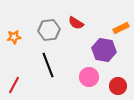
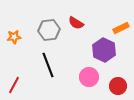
purple hexagon: rotated 15 degrees clockwise
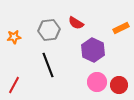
purple hexagon: moved 11 px left
pink circle: moved 8 px right, 5 px down
red circle: moved 1 px right, 1 px up
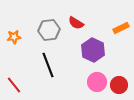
red line: rotated 66 degrees counterclockwise
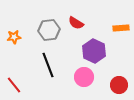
orange rectangle: rotated 21 degrees clockwise
purple hexagon: moved 1 px right, 1 px down
pink circle: moved 13 px left, 5 px up
